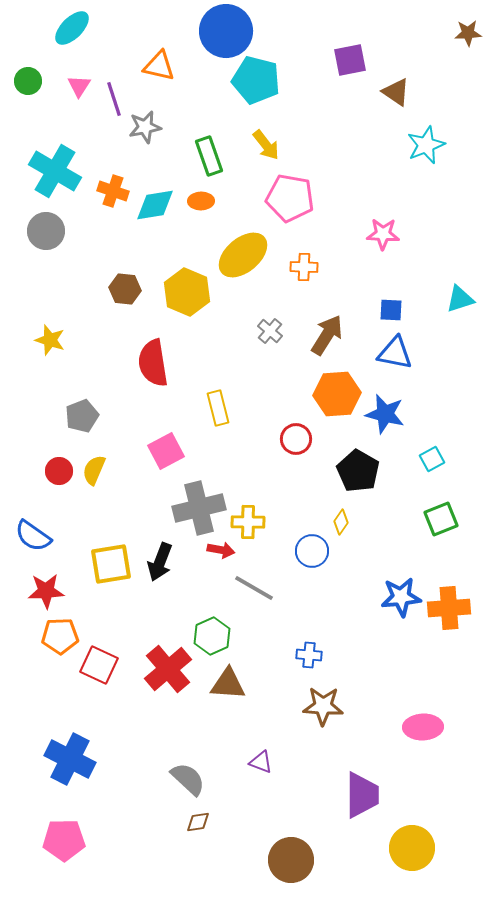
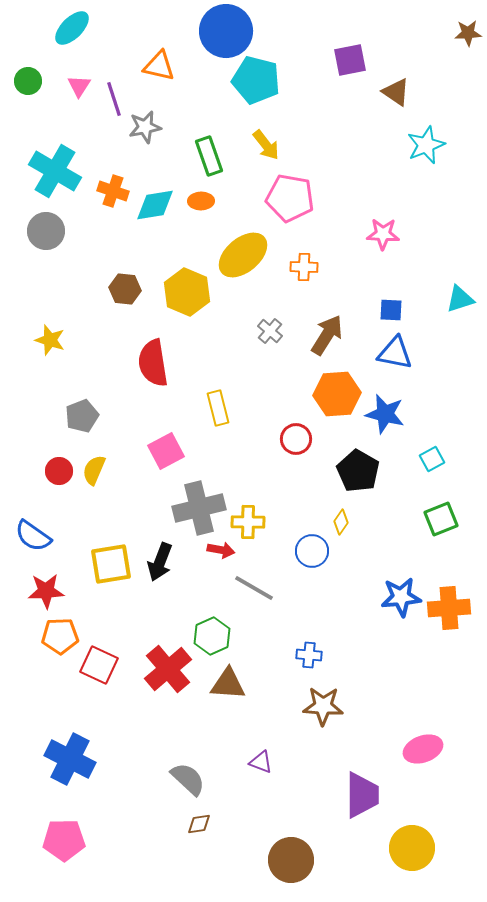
pink ellipse at (423, 727): moved 22 px down; rotated 18 degrees counterclockwise
brown diamond at (198, 822): moved 1 px right, 2 px down
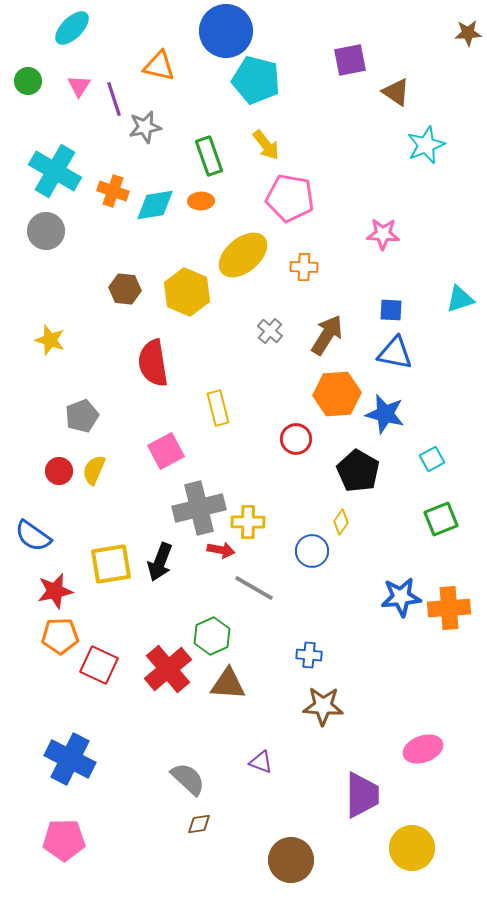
red star at (46, 591): moved 9 px right; rotated 9 degrees counterclockwise
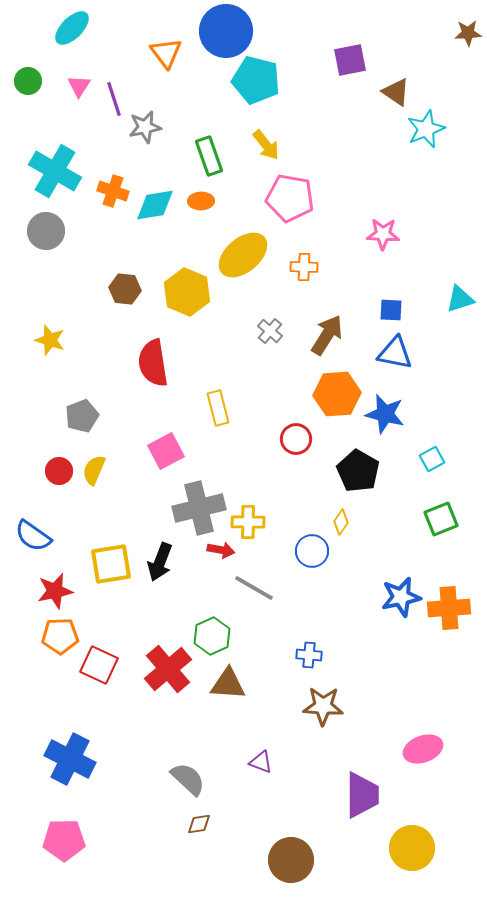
orange triangle at (159, 66): moved 7 px right, 13 px up; rotated 40 degrees clockwise
cyan star at (426, 145): moved 16 px up
blue star at (401, 597): rotated 6 degrees counterclockwise
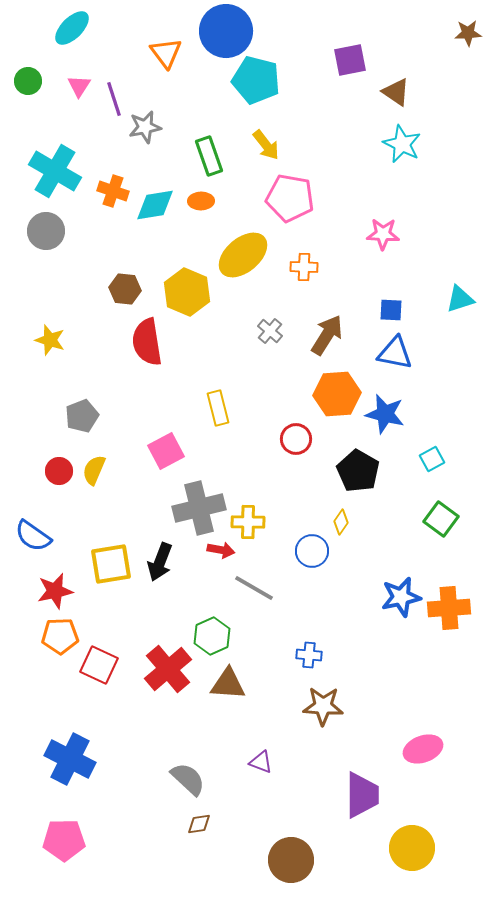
cyan star at (426, 129): moved 24 px left, 15 px down; rotated 24 degrees counterclockwise
red semicircle at (153, 363): moved 6 px left, 21 px up
green square at (441, 519): rotated 32 degrees counterclockwise
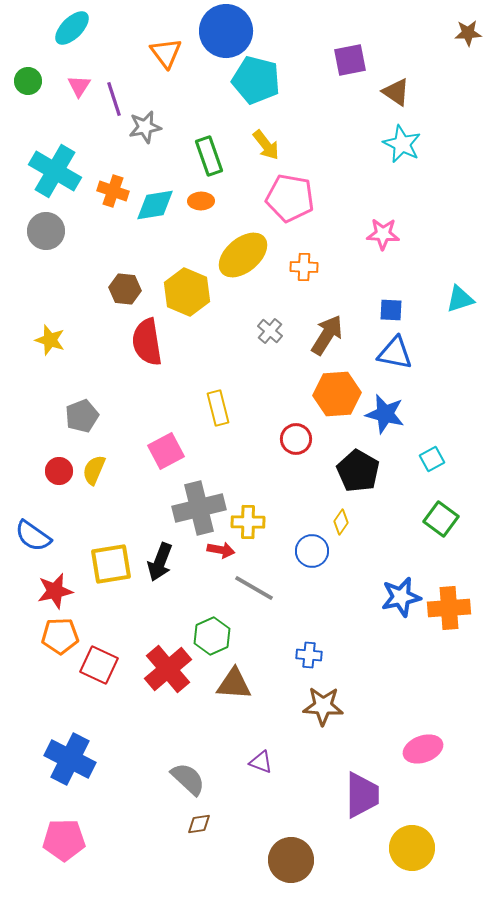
brown triangle at (228, 684): moved 6 px right
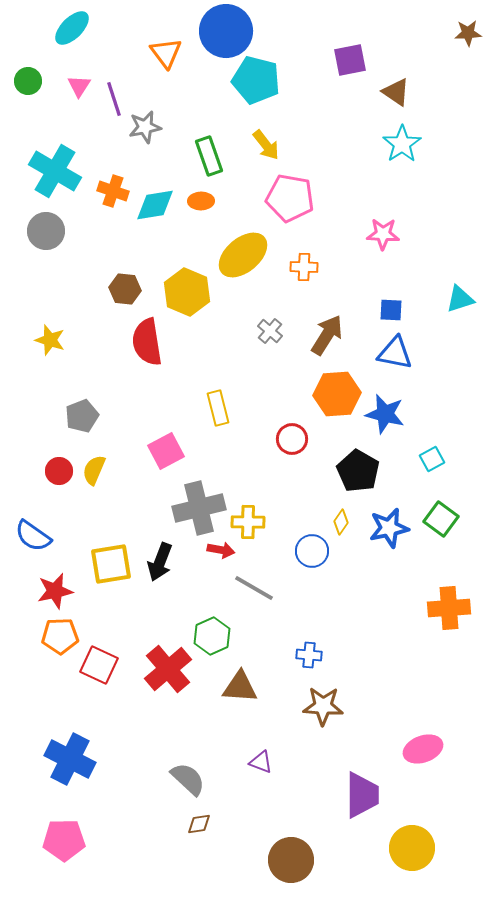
cyan star at (402, 144): rotated 12 degrees clockwise
red circle at (296, 439): moved 4 px left
blue star at (401, 597): moved 12 px left, 69 px up
brown triangle at (234, 684): moved 6 px right, 3 px down
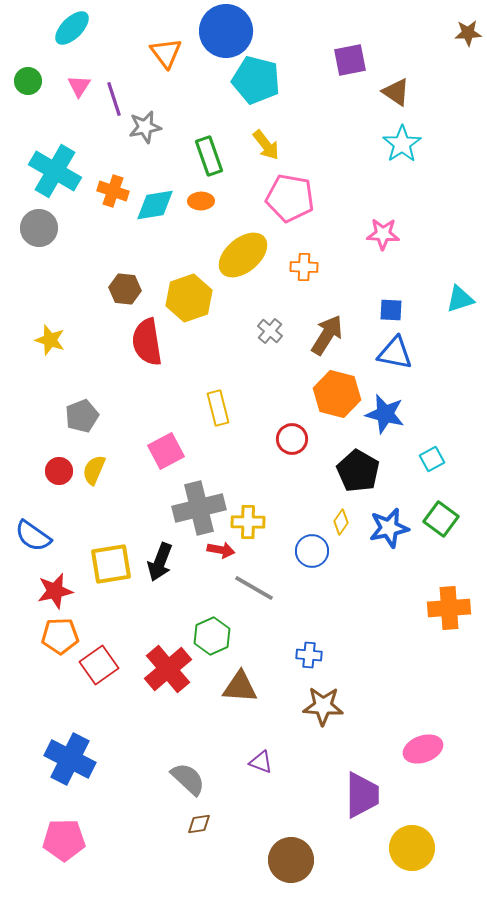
gray circle at (46, 231): moved 7 px left, 3 px up
yellow hexagon at (187, 292): moved 2 px right, 6 px down; rotated 18 degrees clockwise
orange hexagon at (337, 394): rotated 18 degrees clockwise
red square at (99, 665): rotated 30 degrees clockwise
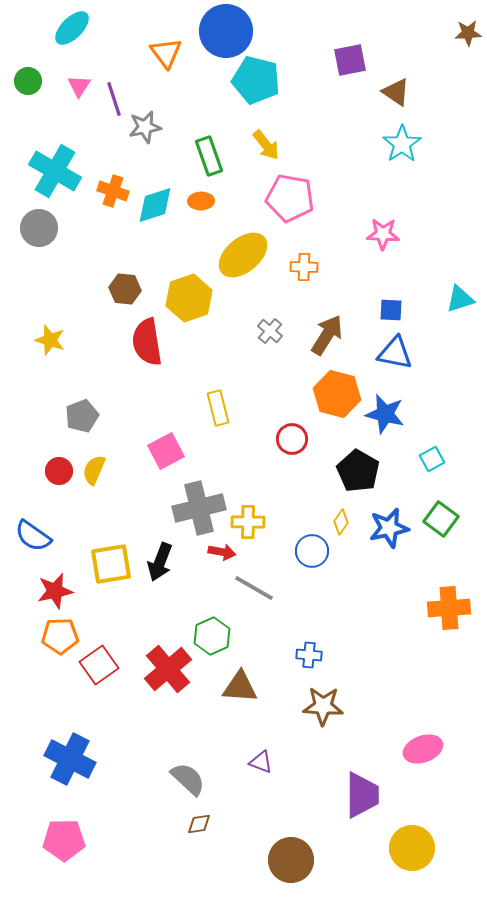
cyan diamond at (155, 205): rotated 9 degrees counterclockwise
red arrow at (221, 550): moved 1 px right, 2 px down
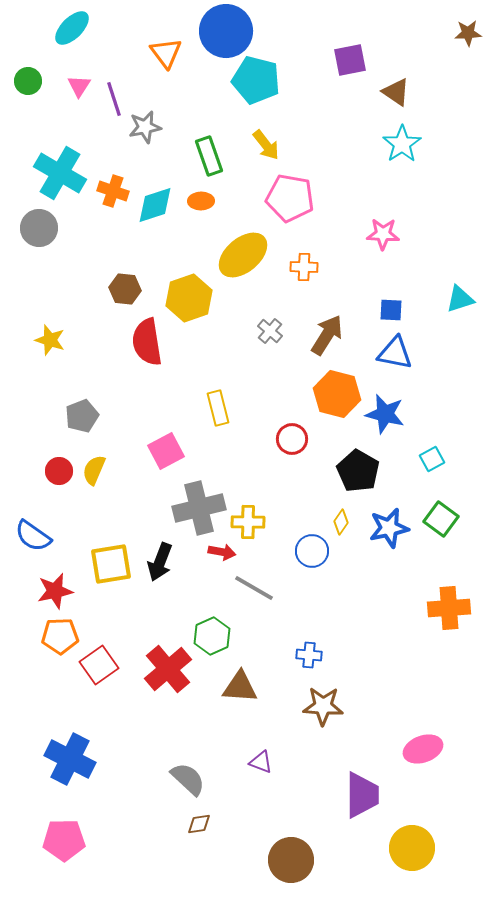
cyan cross at (55, 171): moved 5 px right, 2 px down
